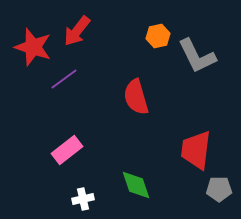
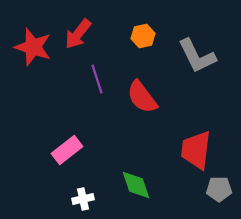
red arrow: moved 1 px right, 3 px down
orange hexagon: moved 15 px left
purple line: moved 33 px right; rotated 72 degrees counterclockwise
red semicircle: moved 6 px right; rotated 21 degrees counterclockwise
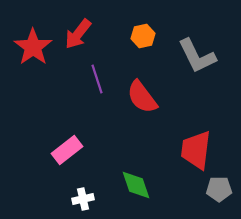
red star: rotated 18 degrees clockwise
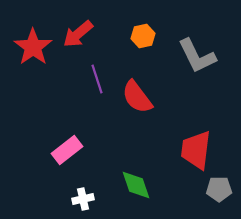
red arrow: rotated 12 degrees clockwise
red semicircle: moved 5 px left
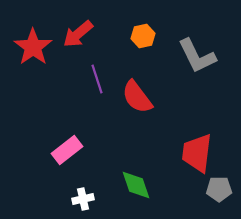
red trapezoid: moved 1 px right, 3 px down
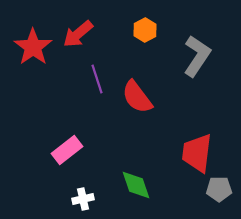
orange hexagon: moved 2 px right, 6 px up; rotated 15 degrees counterclockwise
gray L-shape: rotated 120 degrees counterclockwise
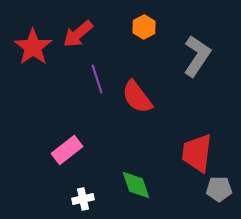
orange hexagon: moved 1 px left, 3 px up
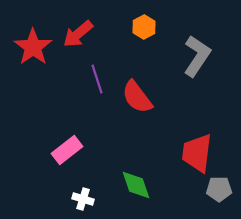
white cross: rotated 30 degrees clockwise
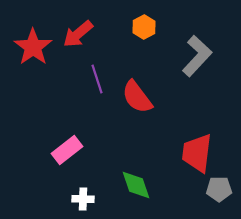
gray L-shape: rotated 9 degrees clockwise
white cross: rotated 15 degrees counterclockwise
